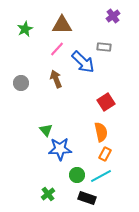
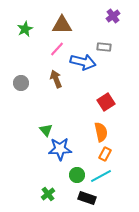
blue arrow: rotated 30 degrees counterclockwise
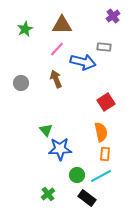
orange rectangle: rotated 24 degrees counterclockwise
black rectangle: rotated 18 degrees clockwise
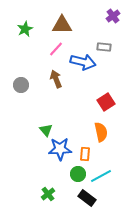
pink line: moved 1 px left
gray circle: moved 2 px down
orange rectangle: moved 20 px left
green circle: moved 1 px right, 1 px up
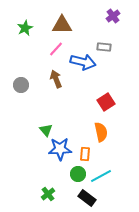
green star: moved 1 px up
